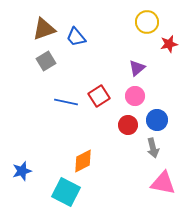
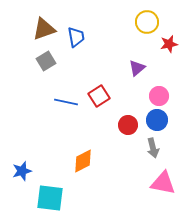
blue trapezoid: rotated 150 degrees counterclockwise
pink circle: moved 24 px right
cyan square: moved 16 px left, 6 px down; rotated 20 degrees counterclockwise
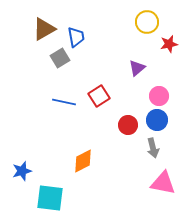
brown triangle: rotated 10 degrees counterclockwise
gray square: moved 14 px right, 3 px up
blue line: moved 2 px left
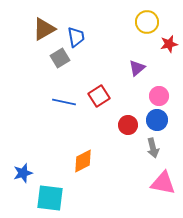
blue star: moved 1 px right, 2 px down
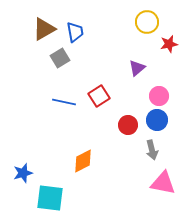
blue trapezoid: moved 1 px left, 5 px up
gray arrow: moved 1 px left, 2 px down
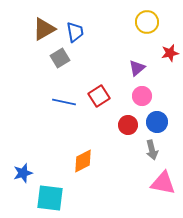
red star: moved 1 px right, 9 px down
pink circle: moved 17 px left
blue circle: moved 2 px down
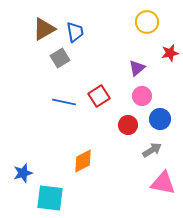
blue circle: moved 3 px right, 3 px up
gray arrow: rotated 108 degrees counterclockwise
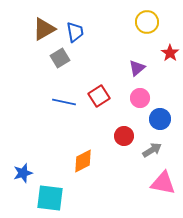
red star: rotated 24 degrees counterclockwise
pink circle: moved 2 px left, 2 px down
red circle: moved 4 px left, 11 px down
